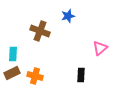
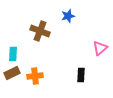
orange cross: rotated 21 degrees counterclockwise
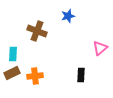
brown cross: moved 3 px left
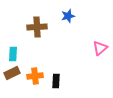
brown cross: moved 4 px up; rotated 24 degrees counterclockwise
black rectangle: moved 25 px left, 6 px down
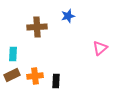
brown rectangle: moved 2 px down
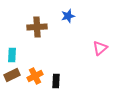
cyan rectangle: moved 1 px left, 1 px down
orange cross: rotated 21 degrees counterclockwise
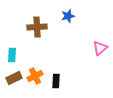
brown rectangle: moved 2 px right, 3 px down
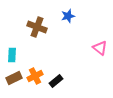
brown cross: rotated 24 degrees clockwise
pink triangle: rotated 42 degrees counterclockwise
black rectangle: rotated 48 degrees clockwise
